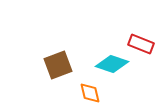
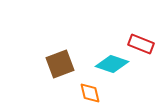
brown square: moved 2 px right, 1 px up
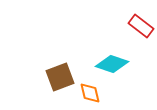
red rectangle: moved 18 px up; rotated 15 degrees clockwise
brown square: moved 13 px down
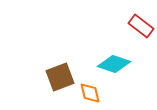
cyan diamond: moved 2 px right
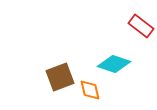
orange diamond: moved 3 px up
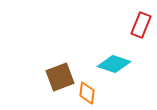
red rectangle: moved 1 px up; rotated 75 degrees clockwise
orange diamond: moved 3 px left, 3 px down; rotated 20 degrees clockwise
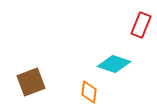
brown square: moved 29 px left, 5 px down
orange diamond: moved 2 px right, 1 px up
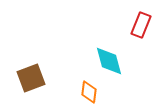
cyan diamond: moved 5 px left, 3 px up; rotated 56 degrees clockwise
brown square: moved 4 px up
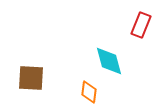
brown square: rotated 24 degrees clockwise
